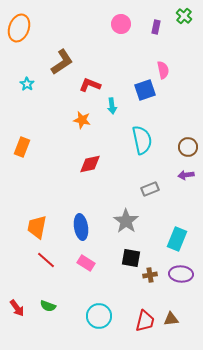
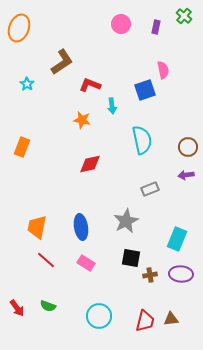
gray star: rotated 10 degrees clockwise
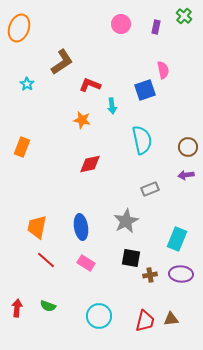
red arrow: rotated 138 degrees counterclockwise
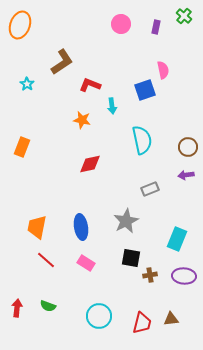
orange ellipse: moved 1 px right, 3 px up
purple ellipse: moved 3 px right, 2 px down
red trapezoid: moved 3 px left, 2 px down
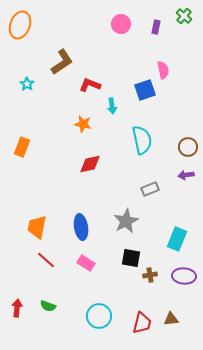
orange star: moved 1 px right, 4 px down
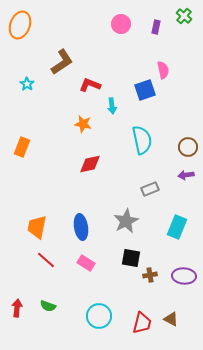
cyan rectangle: moved 12 px up
brown triangle: rotated 35 degrees clockwise
